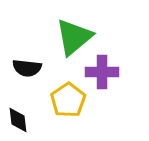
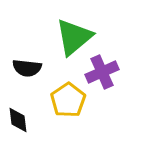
purple cross: rotated 24 degrees counterclockwise
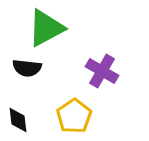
green triangle: moved 28 px left, 9 px up; rotated 12 degrees clockwise
purple cross: moved 1 px up; rotated 36 degrees counterclockwise
yellow pentagon: moved 6 px right, 16 px down
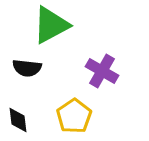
green triangle: moved 5 px right, 3 px up
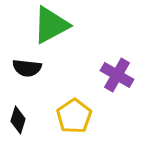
purple cross: moved 15 px right, 4 px down
black diamond: rotated 24 degrees clockwise
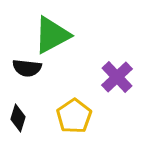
green triangle: moved 1 px right, 10 px down
purple cross: moved 2 px down; rotated 16 degrees clockwise
black diamond: moved 2 px up
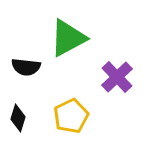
green triangle: moved 16 px right, 3 px down
black semicircle: moved 1 px left, 1 px up
yellow pentagon: moved 3 px left; rotated 8 degrees clockwise
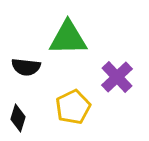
green triangle: rotated 27 degrees clockwise
yellow pentagon: moved 2 px right, 9 px up
